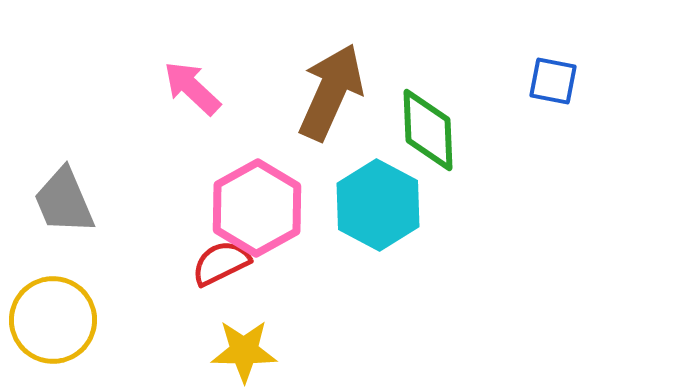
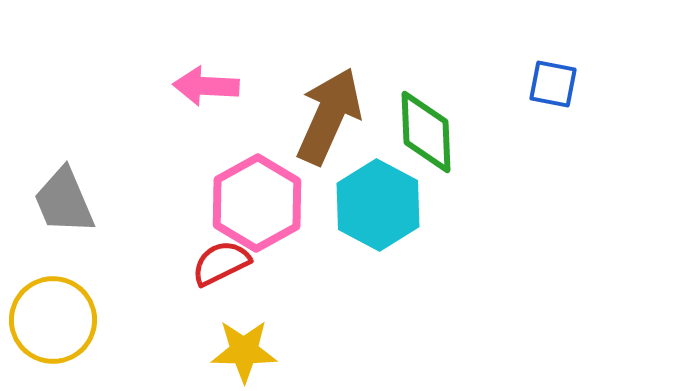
blue square: moved 3 px down
pink arrow: moved 14 px right, 2 px up; rotated 40 degrees counterclockwise
brown arrow: moved 2 px left, 24 px down
green diamond: moved 2 px left, 2 px down
pink hexagon: moved 5 px up
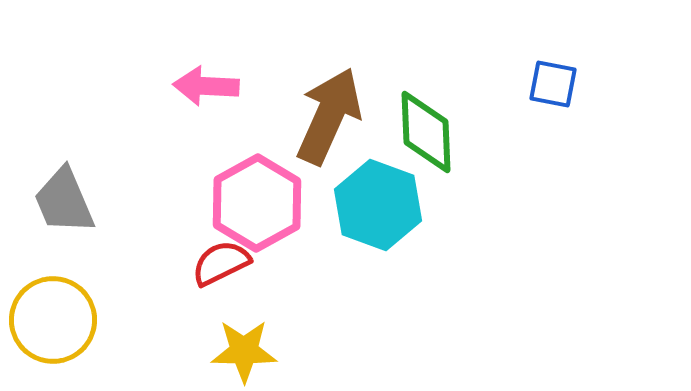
cyan hexagon: rotated 8 degrees counterclockwise
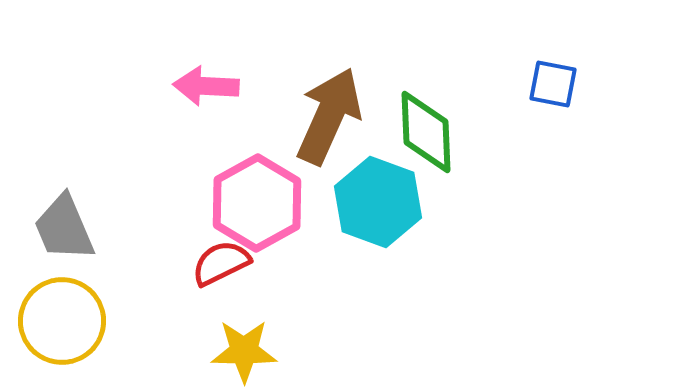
gray trapezoid: moved 27 px down
cyan hexagon: moved 3 px up
yellow circle: moved 9 px right, 1 px down
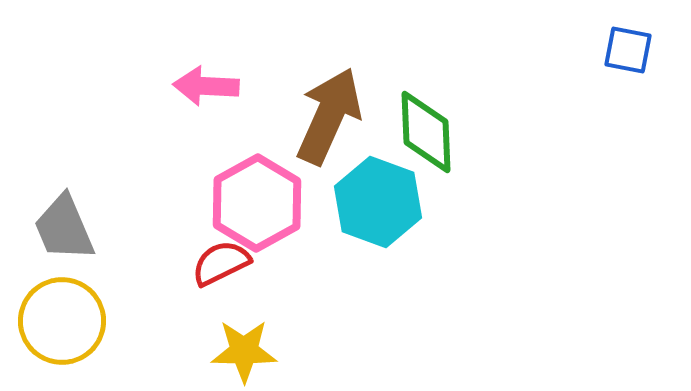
blue square: moved 75 px right, 34 px up
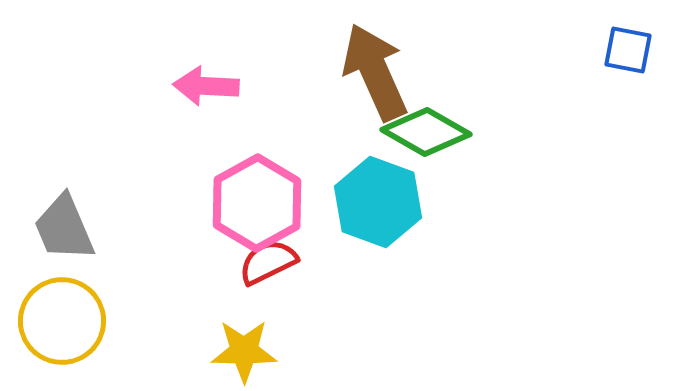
brown arrow: moved 46 px right, 44 px up; rotated 48 degrees counterclockwise
green diamond: rotated 58 degrees counterclockwise
red semicircle: moved 47 px right, 1 px up
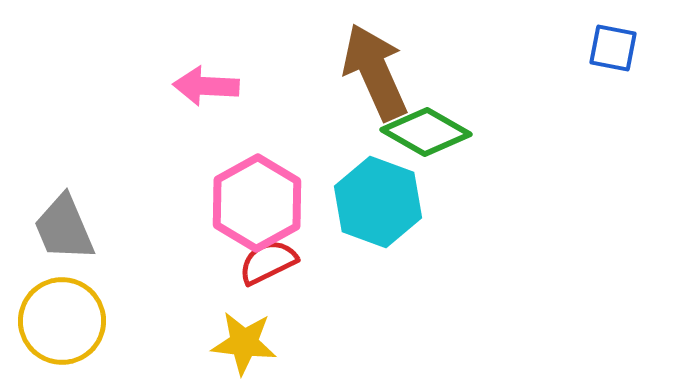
blue square: moved 15 px left, 2 px up
yellow star: moved 8 px up; rotated 6 degrees clockwise
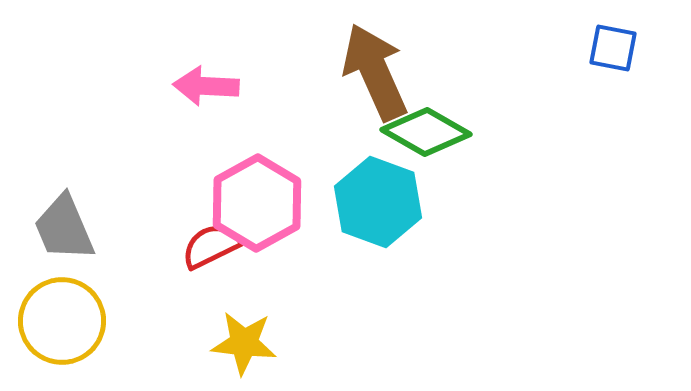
red semicircle: moved 57 px left, 16 px up
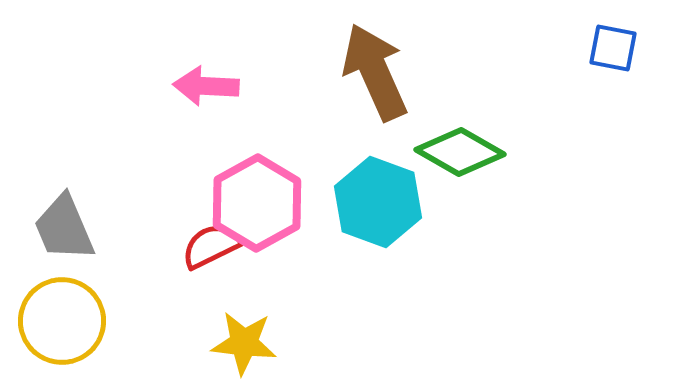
green diamond: moved 34 px right, 20 px down
